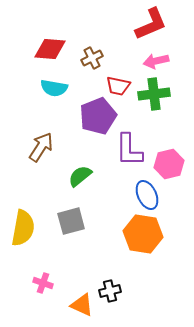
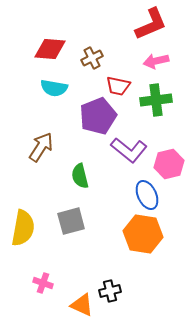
green cross: moved 2 px right, 6 px down
purple L-shape: rotated 51 degrees counterclockwise
green semicircle: rotated 65 degrees counterclockwise
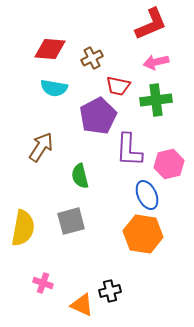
pink arrow: moved 1 px down
purple pentagon: rotated 6 degrees counterclockwise
purple L-shape: rotated 54 degrees clockwise
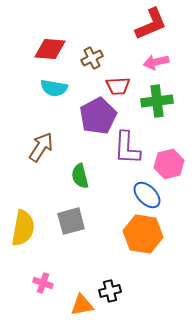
red trapezoid: rotated 15 degrees counterclockwise
green cross: moved 1 px right, 1 px down
purple L-shape: moved 2 px left, 2 px up
blue ellipse: rotated 20 degrees counterclockwise
orange triangle: rotated 35 degrees counterclockwise
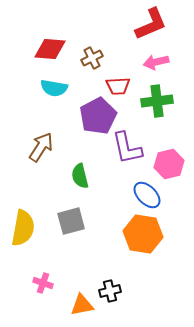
purple L-shape: rotated 15 degrees counterclockwise
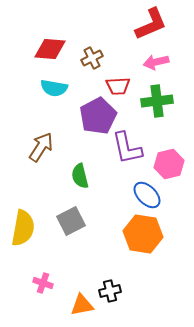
gray square: rotated 12 degrees counterclockwise
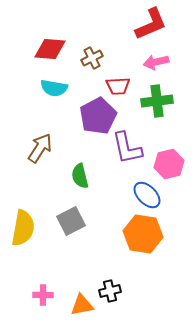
brown arrow: moved 1 px left, 1 px down
pink cross: moved 12 px down; rotated 18 degrees counterclockwise
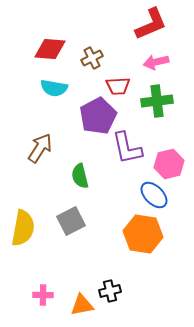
blue ellipse: moved 7 px right
